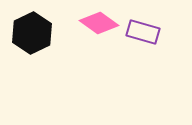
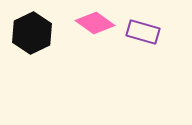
pink diamond: moved 4 px left
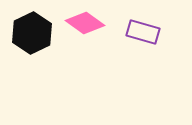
pink diamond: moved 10 px left
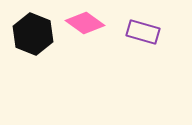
black hexagon: moved 1 px right, 1 px down; rotated 12 degrees counterclockwise
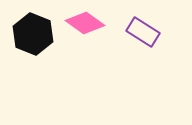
purple rectangle: rotated 16 degrees clockwise
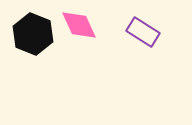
pink diamond: moved 6 px left, 2 px down; rotated 30 degrees clockwise
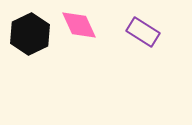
black hexagon: moved 3 px left; rotated 12 degrees clockwise
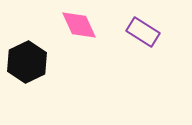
black hexagon: moved 3 px left, 28 px down
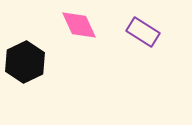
black hexagon: moved 2 px left
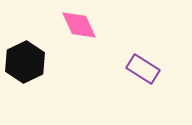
purple rectangle: moved 37 px down
